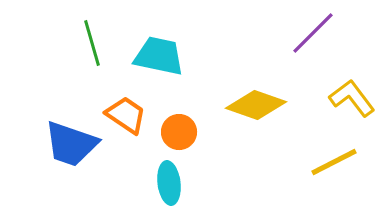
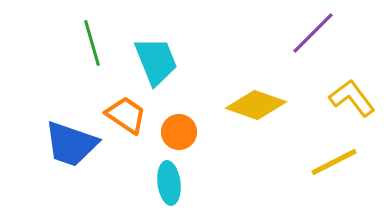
cyan trapezoid: moved 3 px left, 5 px down; rotated 56 degrees clockwise
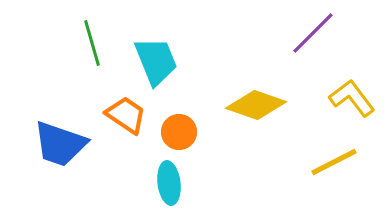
blue trapezoid: moved 11 px left
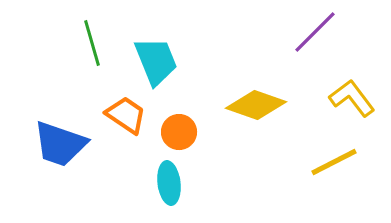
purple line: moved 2 px right, 1 px up
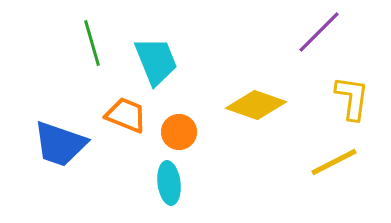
purple line: moved 4 px right
yellow L-shape: rotated 45 degrees clockwise
orange trapezoid: rotated 12 degrees counterclockwise
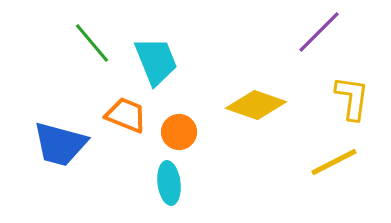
green line: rotated 24 degrees counterclockwise
blue trapezoid: rotated 4 degrees counterclockwise
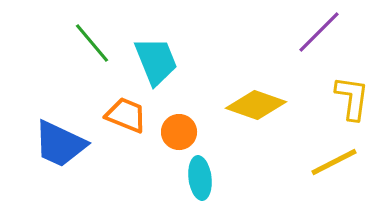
blue trapezoid: rotated 10 degrees clockwise
cyan ellipse: moved 31 px right, 5 px up
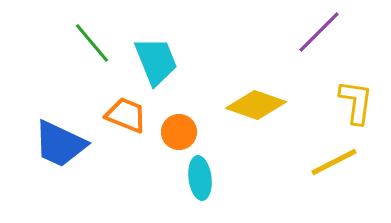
yellow L-shape: moved 4 px right, 4 px down
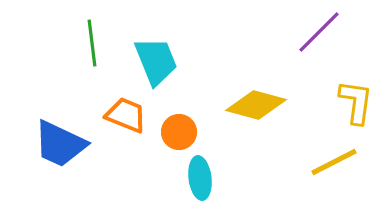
green line: rotated 33 degrees clockwise
yellow diamond: rotated 4 degrees counterclockwise
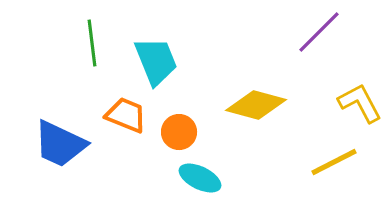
yellow L-shape: moved 4 px right, 1 px down; rotated 36 degrees counterclockwise
cyan ellipse: rotated 57 degrees counterclockwise
